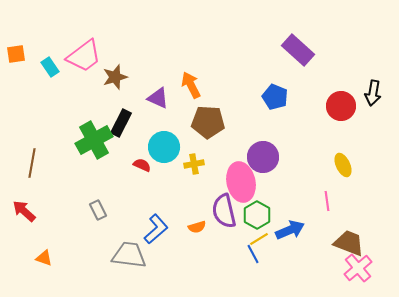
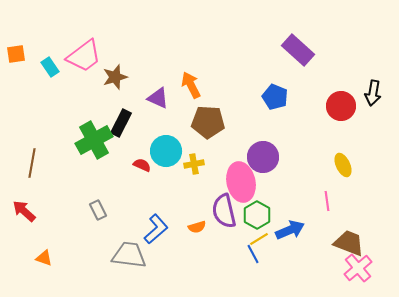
cyan circle: moved 2 px right, 4 px down
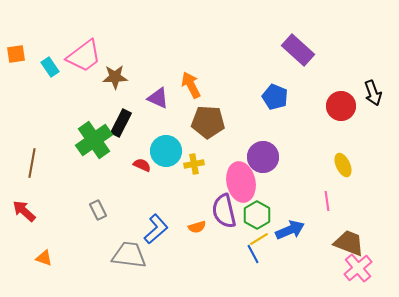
brown star: rotated 15 degrees clockwise
black arrow: rotated 30 degrees counterclockwise
green cross: rotated 6 degrees counterclockwise
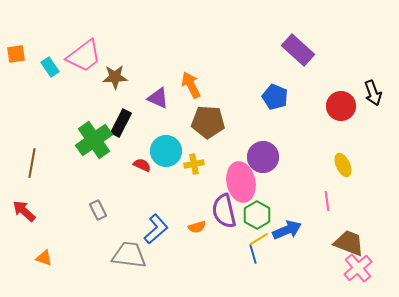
blue arrow: moved 3 px left
blue line: rotated 12 degrees clockwise
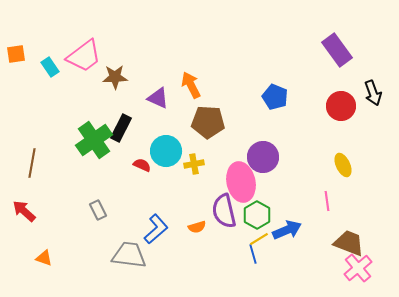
purple rectangle: moved 39 px right; rotated 12 degrees clockwise
black rectangle: moved 5 px down
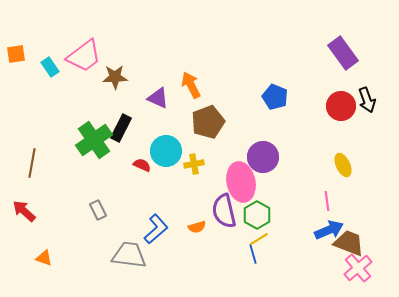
purple rectangle: moved 6 px right, 3 px down
black arrow: moved 6 px left, 7 px down
brown pentagon: rotated 24 degrees counterclockwise
blue arrow: moved 42 px right
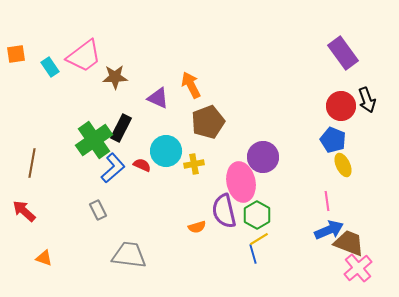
blue pentagon: moved 58 px right, 43 px down
blue L-shape: moved 43 px left, 61 px up
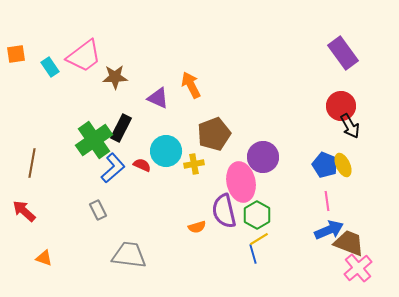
black arrow: moved 17 px left, 26 px down; rotated 10 degrees counterclockwise
brown pentagon: moved 6 px right, 12 px down
blue pentagon: moved 8 px left, 25 px down
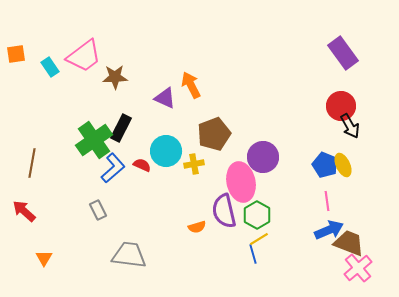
purple triangle: moved 7 px right
orange triangle: rotated 42 degrees clockwise
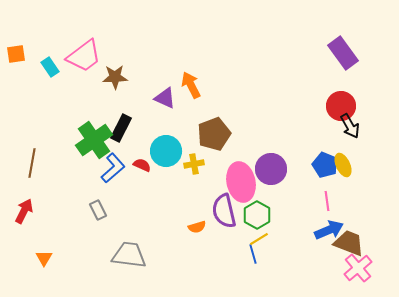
purple circle: moved 8 px right, 12 px down
red arrow: rotated 75 degrees clockwise
